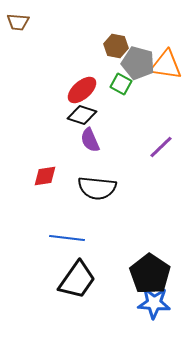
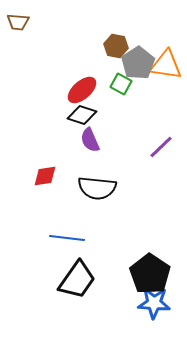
gray pentagon: rotated 24 degrees clockwise
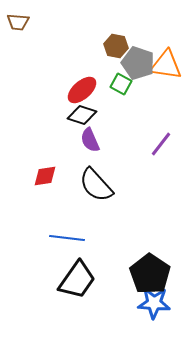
gray pentagon: rotated 20 degrees counterclockwise
purple line: moved 3 px up; rotated 8 degrees counterclockwise
black semicircle: moved 1 px left, 3 px up; rotated 42 degrees clockwise
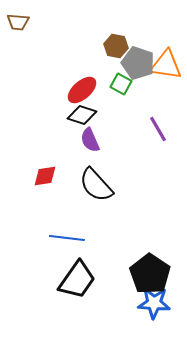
purple line: moved 3 px left, 15 px up; rotated 68 degrees counterclockwise
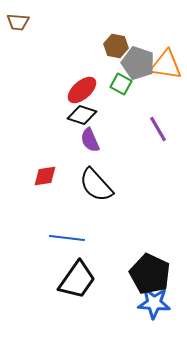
black pentagon: rotated 9 degrees counterclockwise
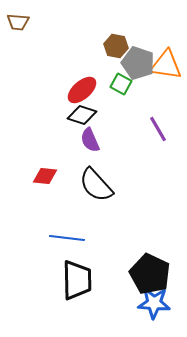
red diamond: rotated 15 degrees clockwise
black trapezoid: rotated 36 degrees counterclockwise
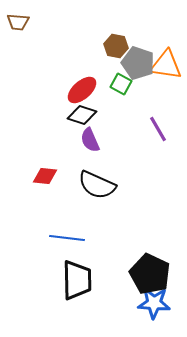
black semicircle: moved 1 px right; rotated 24 degrees counterclockwise
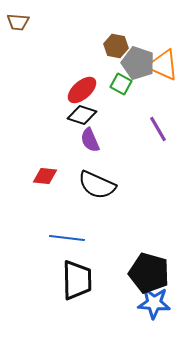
orange triangle: moved 3 px left; rotated 16 degrees clockwise
black pentagon: moved 1 px left, 1 px up; rotated 9 degrees counterclockwise
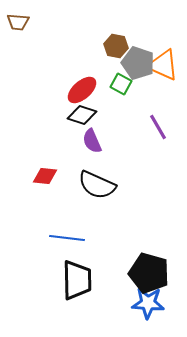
purple line: moved 2 px up
purple semicircle: moved 2 px right, 1 px down
blue star: moved 6 px left
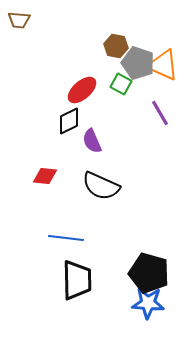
brown trapezoid: moved 1 px right, 2 px up
black diamond: moved 13 px left, 6 px down; rotated 44 degrees counterclockwise
purple line: moved 2 px right, 14 px up
black semicircle: moved 4 px right, 1 px down
blue line: moved 1 px left
